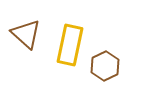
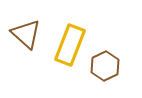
yellow rectangle: rotated 9 degrees clockwise
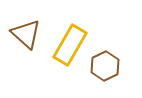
yellow rectangle: rotated 9 degrees clockwise
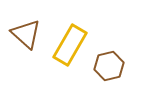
brown hexagon: moved 4 px right; rotated 12 degrees clockwise
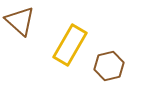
brown triangle: moved 6 px left, 13 px up
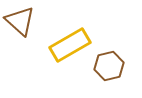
yellow rectangle: rotated 30 degrees clockwise
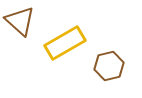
yellow rectangle: moved 5 px left, 2 px up
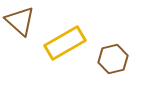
brown hexagon: moved 4 px right, 7 px up
